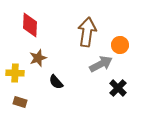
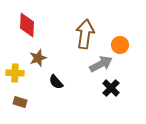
red diamond: moved 3 px left
brown arrow: moved 2 px left, 2 px down
black cross: moved 7 px left
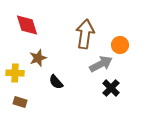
red diamond: rotated 20 degrees counterclockwise
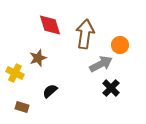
red diamond: moved 23 px right
yellow cross: rotated 24 degrees clockwise
black semicircle: moved 6 px left, 9 px down; rotated 91 degrees clockwise
brown rectangle: moved 2 px right, 5 px down
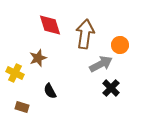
black semicircle: rotated 77 degrees counterclockwise
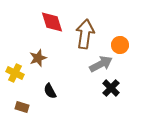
red diamond: moved 2 px right, 3 px up
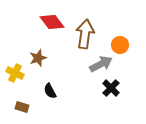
red diamond: rotated 20 degrees counterclockwise
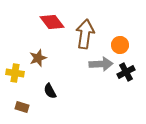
gray arrow: rotated 25 degrees clockwise
yellow cross: rotated 18 degrees counterclockwise
black cross: moved 15 px right, 16 px up; rotated 18 degrees clockwise
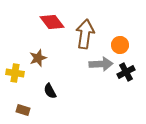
brown rectangle: moved 1 px right, 3 px down
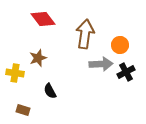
red diamond: moved 9 px left, 3 px up
